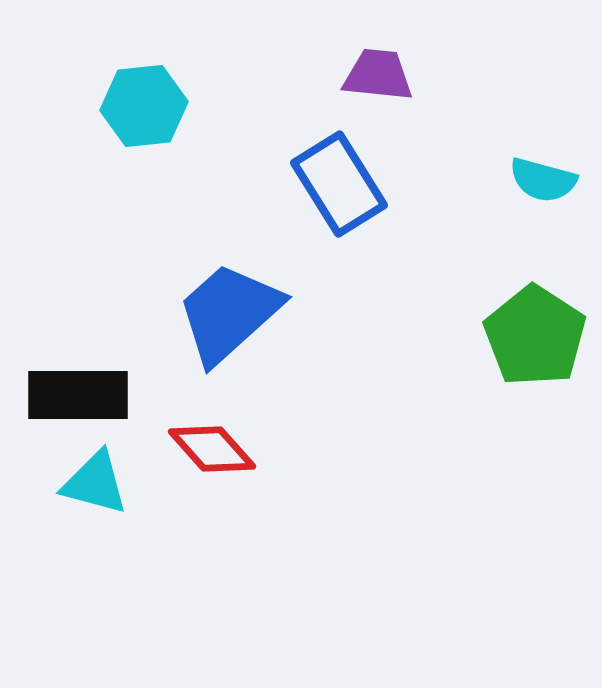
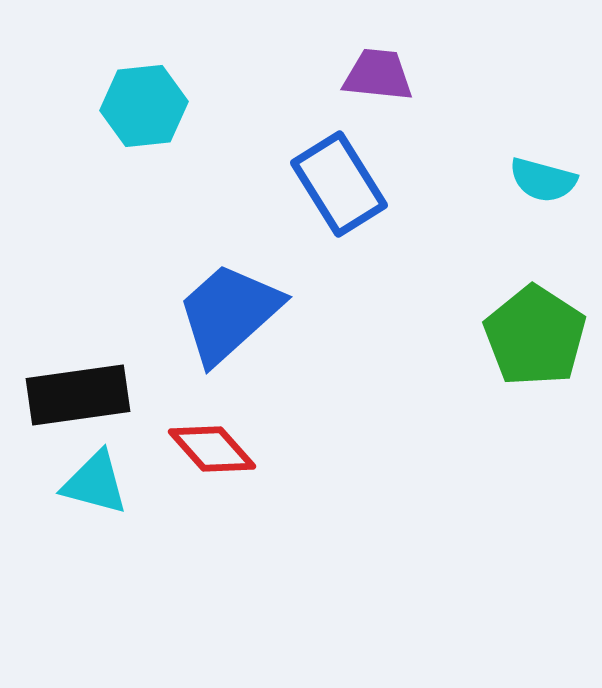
black rectangle: rotated 8 degrees counterclockwise
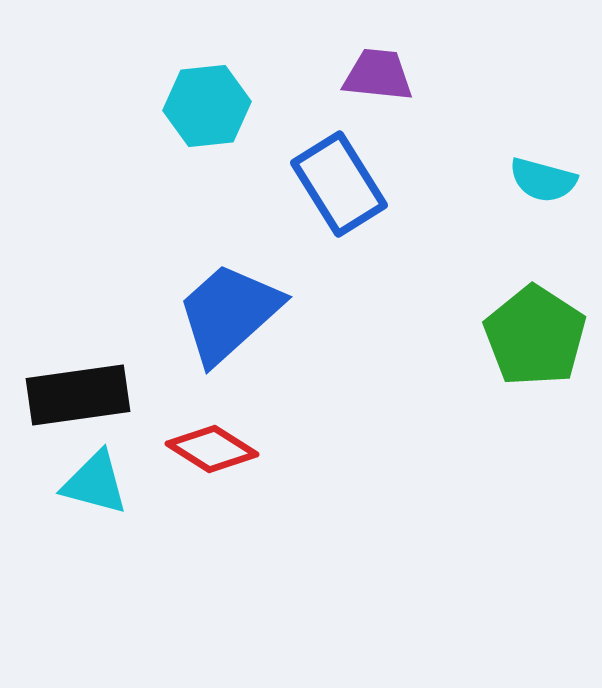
cyan hexagon: moved 63 px right
red diamond: rotated 16 degrees counterclockwise
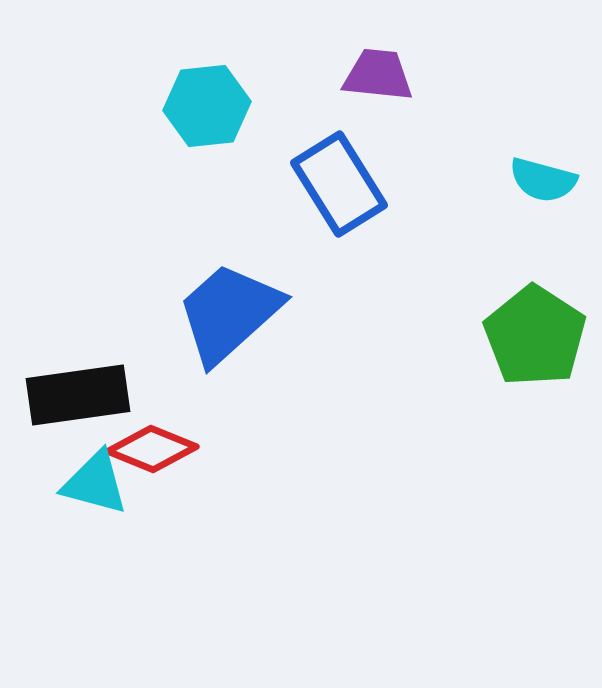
red diamond: moved 60 px left; rotated 10 degrees counterclockwise
